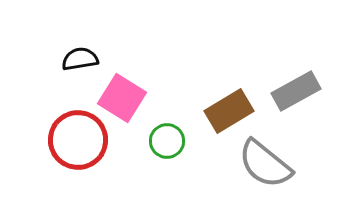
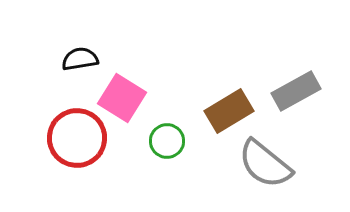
red circle: moved 1 px left, 2 px up
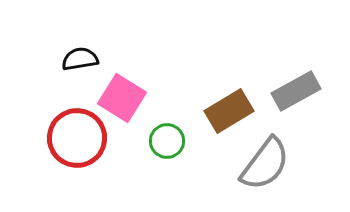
gray semicircle: rotated 92 degrees counterclockwise
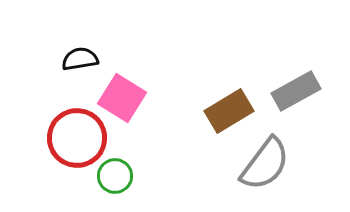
green circle: moved 52 px left, 35 px down
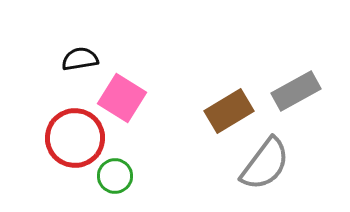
red circle: moved 2 px left
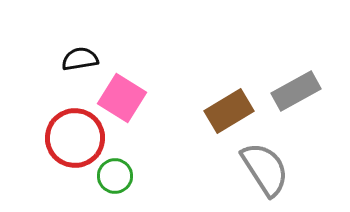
gray semicircle: moved 5 px down; rotated 70 degrees counterclockwise
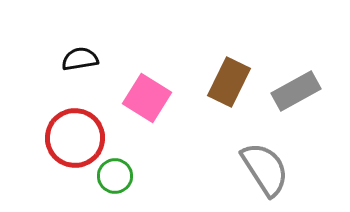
pink square: moved 25 px right
brown rectangle: moved 29 px up; rotated 33 degrees counterclockwise
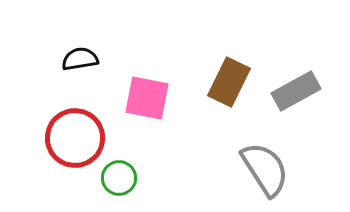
pink square: rotated 21 degrees counterclockwise
green circle: moved 4 px right, 2 px down
